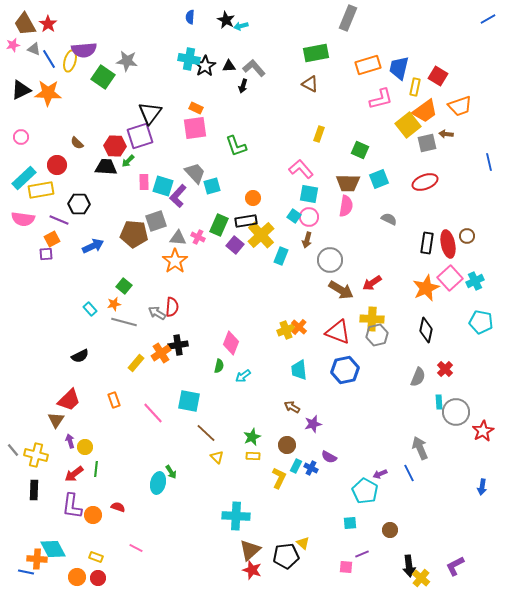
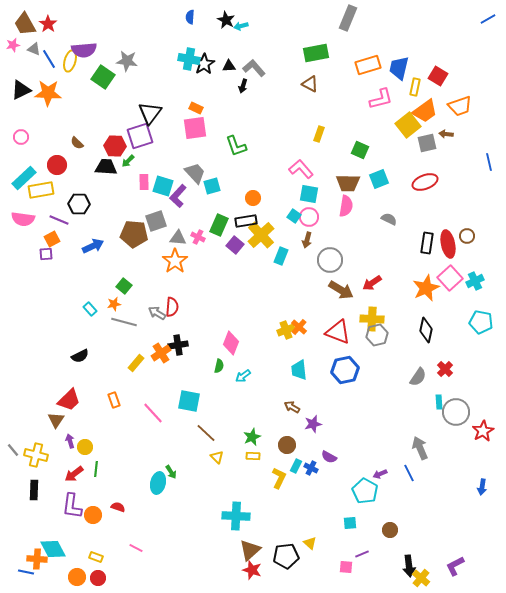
black star at (205, 66): moved 1 px left, 2 px up
gray semicircle at (418, 377): rotated 12 degrees clockwise
yellow triangle at (303, 543): moved 7 px right
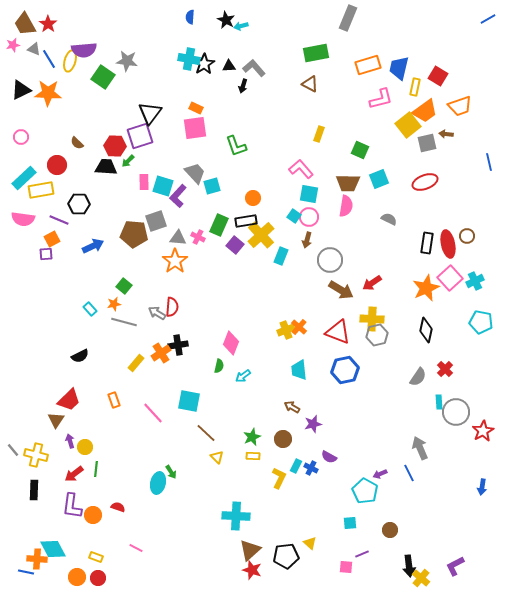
brown circle at (287, 445): moved 4 px left, 6 px up
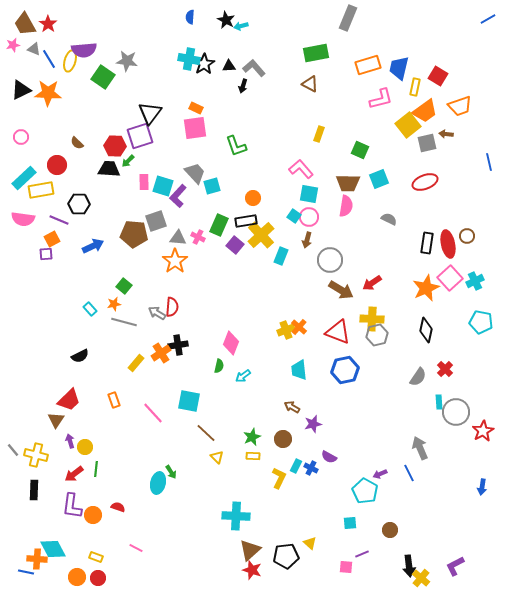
black trapezoid at (106, 167): moved 3 px right, 2 px down
